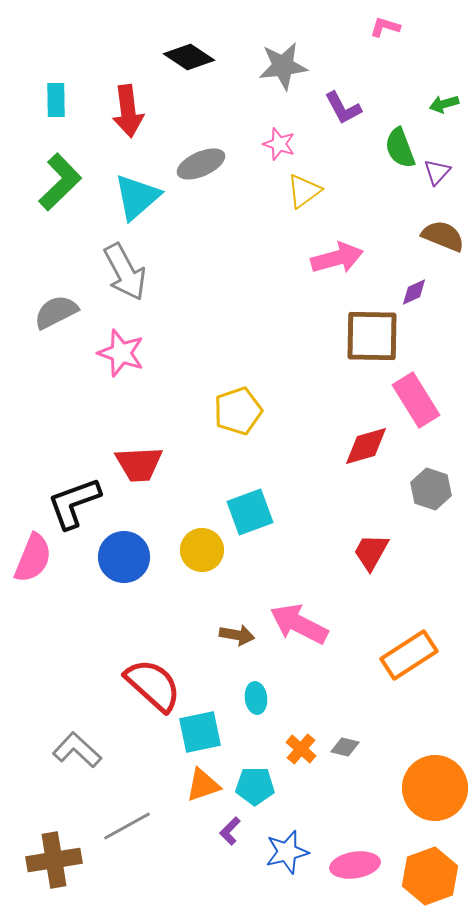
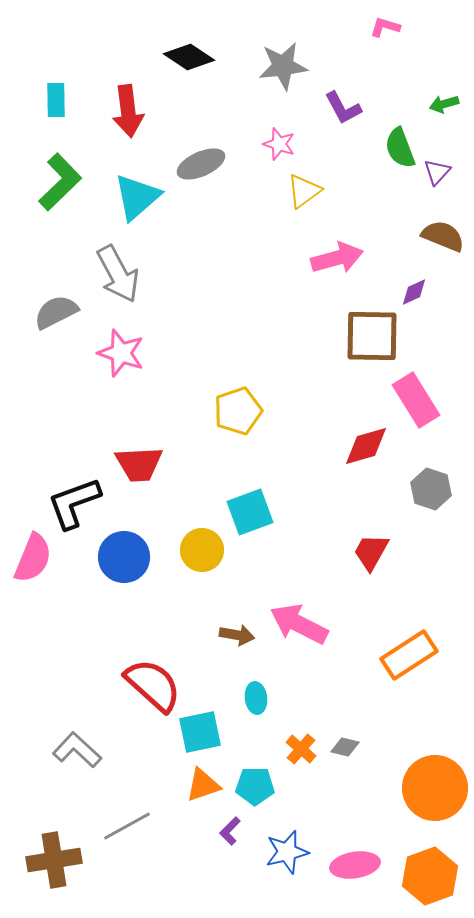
gray arrow at (125, 272): moved 7 px left, 2 px down
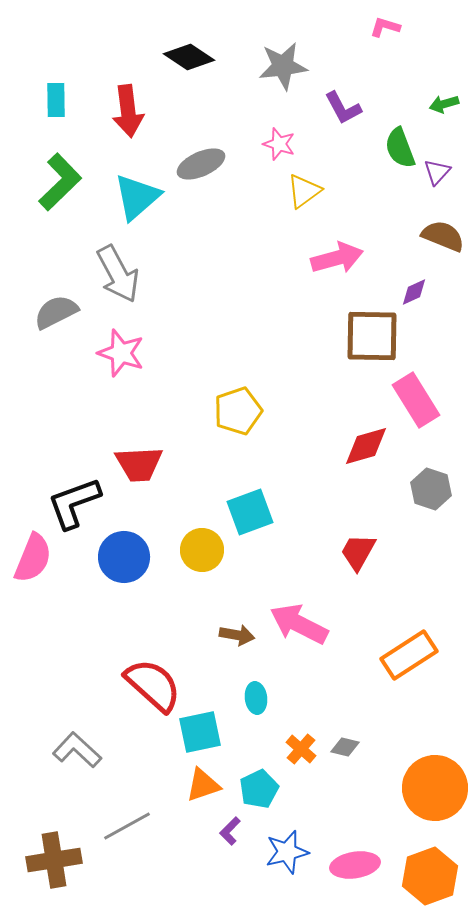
red trapezoid at (371, 552): moved 13 px left
cyan pentagon at (255, 786): moved 4 px right, 3 px down; rotated 27 degrees counterclockwise
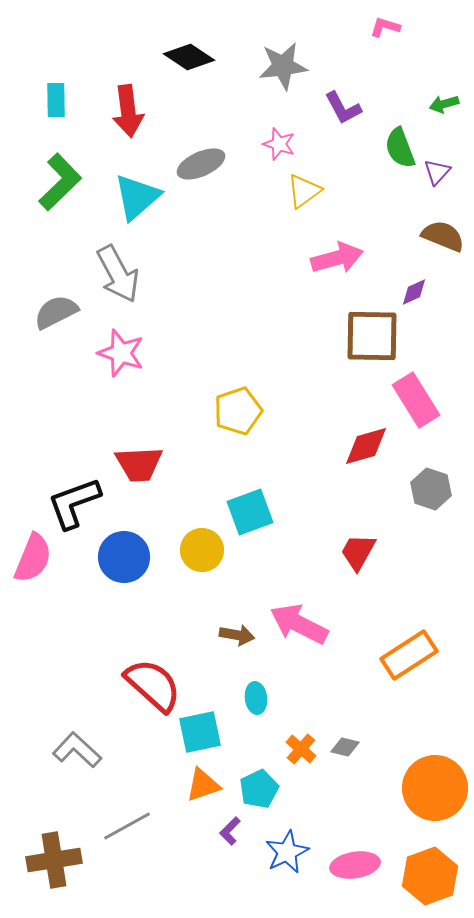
blue star at (287, 852): rotated 12 degrees counterclockwise
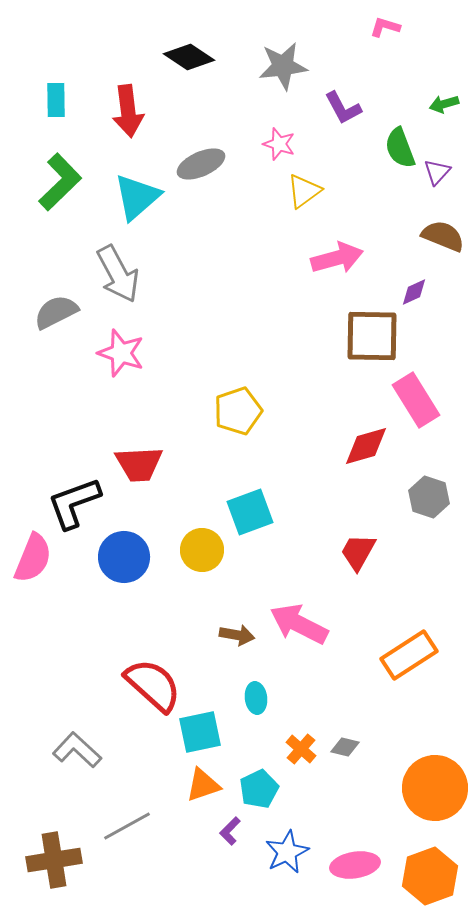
gray hexagon at (431, 489): moved 2 px left, 8 px down
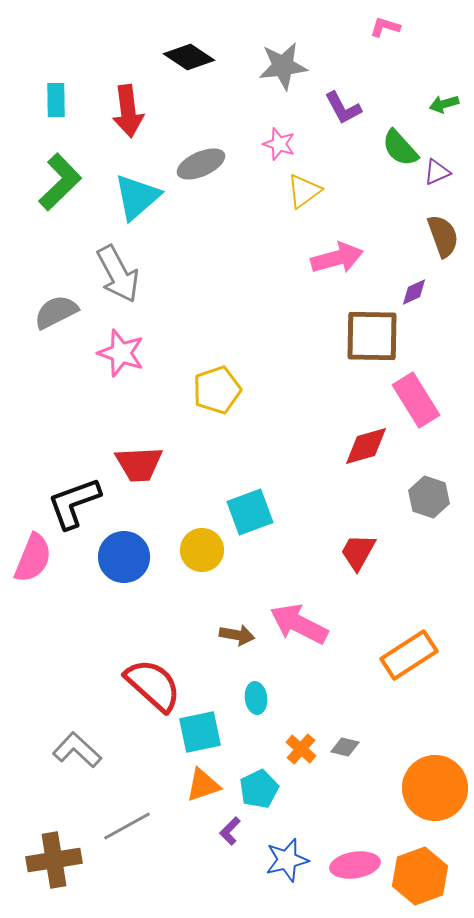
green semicircle at (400, 148): rotated 21 degrees counterclockwise
purple triangle at (437, 172): rotated 24 degrees clockwise
brown semicircle at (443, 236): rotated 48 degrees clockwise
yellow pentagon at (238, 411): moved 21 px left, 21 px up
blue star at (287, 852): moved 8 px down; rotated 12 degrees clockwise
orange hexagon at (430, 876): moved 10 px left
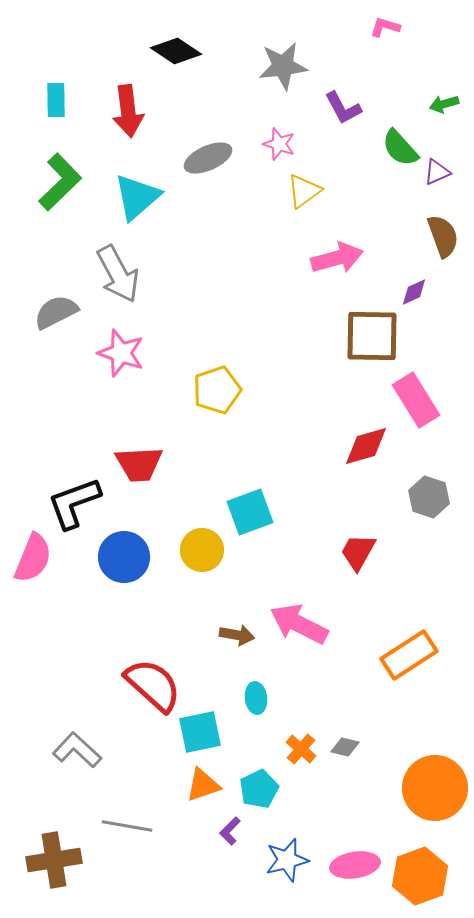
black diamond at (189, 57): moved 13 px left, 6 px up
gray ellipse at (201, 164): moved 7 px right, 6 px up
gray line at (127, 826): rotated 39 degrees clockwise
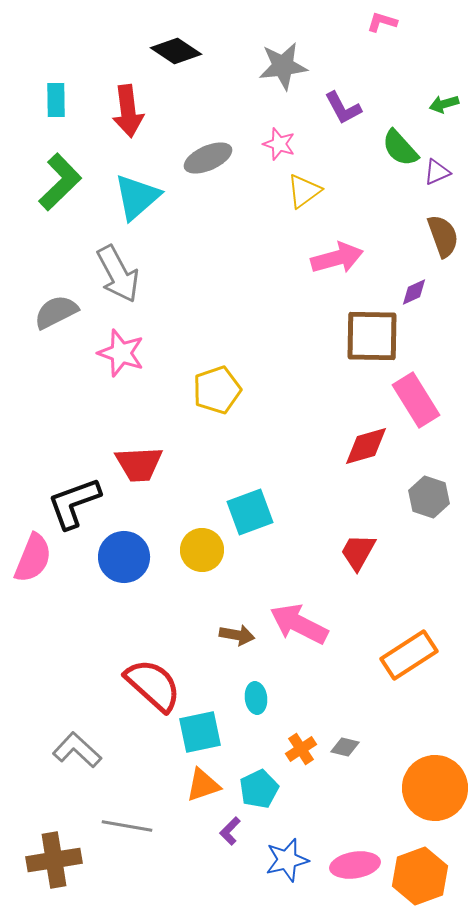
pink L-shape at (385, 27): moved 3 px left, 5 px up
orange cross at (301, 749): rotated 16 degrees clockwise
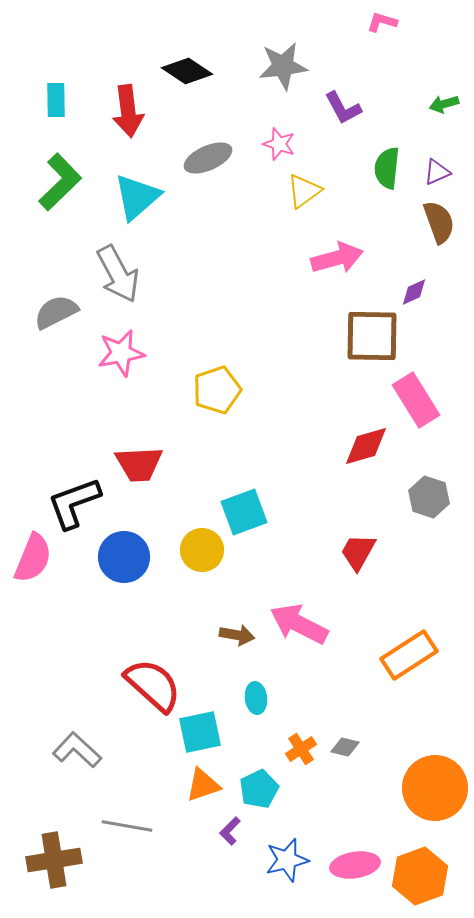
black diamond at (176, 51): moved 11 px right, 20 px down
green semicircle at (400, 148): moved 13 px left, 20 px down; rotated 48 degrees clockwise
brown semicircle at (443, 236): moved 4 px left, 14 px up
pink star at (121, 353): rotated 30 degrees counterclockwise
cyan square at (250, 512): moved 6 px left
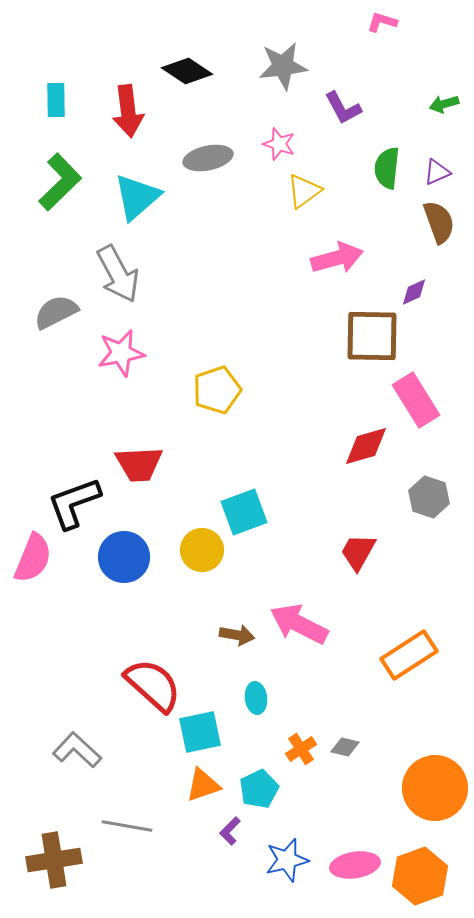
gray ellipse at (208, 158): rotated 12 degrees clockwise
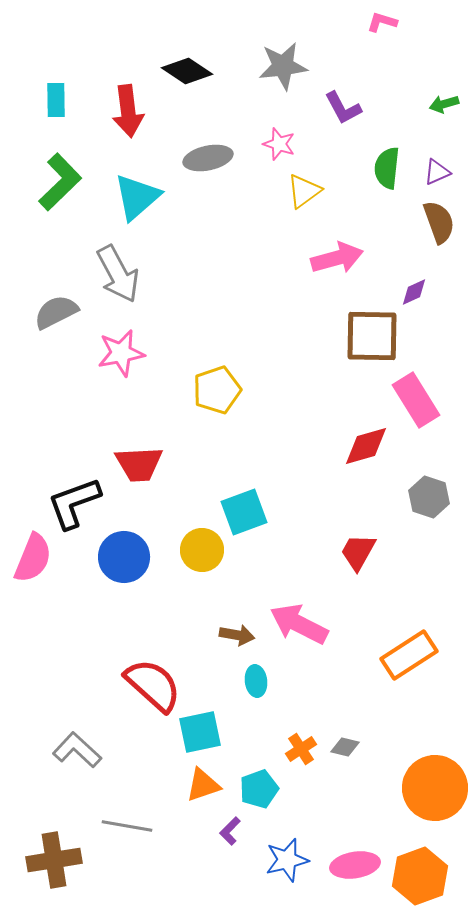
cyan ellipse at (256, 698): moved 17 px up
cyan pentagon at (259, 789): rotated 6 degrees clockwise
